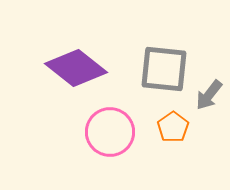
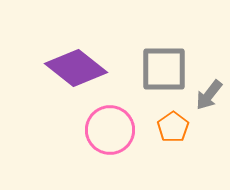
gray square: rotated 6 degrees counterclockwise
pink circle: moved 2 px up
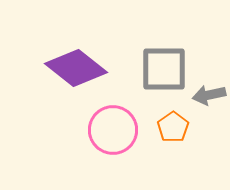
gray arrow: rotated 40 degrees clockwise
pink circle: moved 3 px right
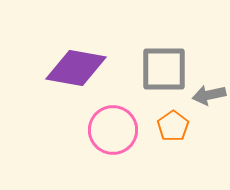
purple diamond: rotated 28 degrees counterclockwise
orange pentagon: moved 1 px up
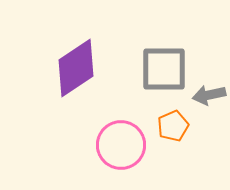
purple diamond: rotated 44 degrees counterclockwise
orange pentagon: rotated 12 degrees clockwise
pink circle: moved 8 px right, 15 px down
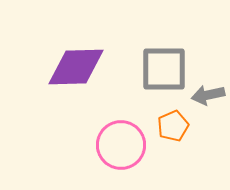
purple diamond: moved 1 px up; rotated 32 degrees clockwise
gray arrow: moved 1 px left
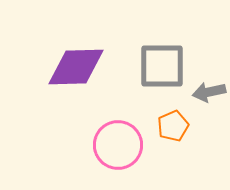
gray square: moved 2 px left, 3 px up
gray arrow: moved 1 px right, 3 px up
pink circle: moved 3 px left
